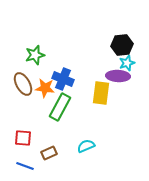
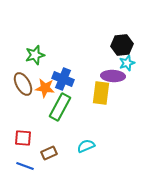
purple ellipse: moved 5 px left
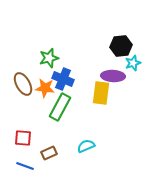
black hexagon: moved 1 px left, 1 px down
green star: moved 14 px right, 3 px down
cyan star: moved 6 px right
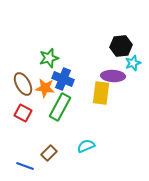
red square: moved 25 px up; rotated 24 degrees clockwise
brown rectangle: rotated 21 degrees counterclockwise
